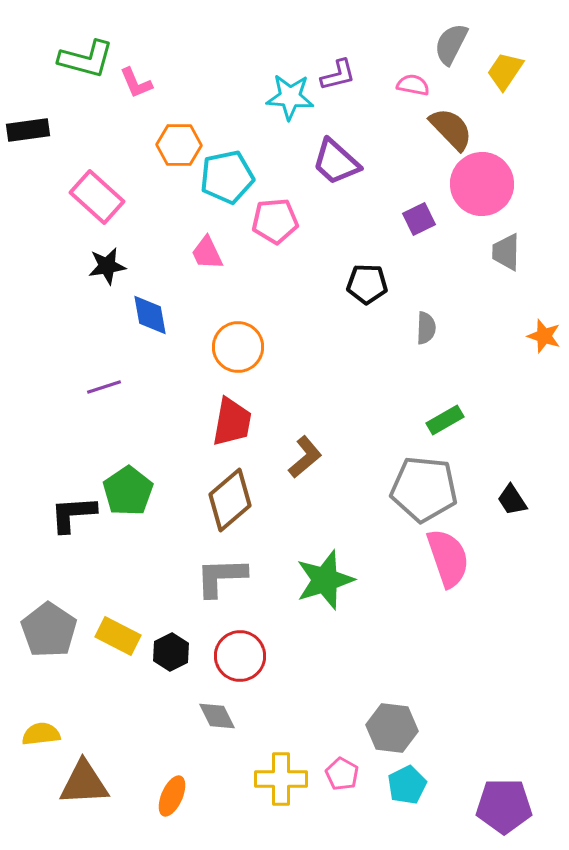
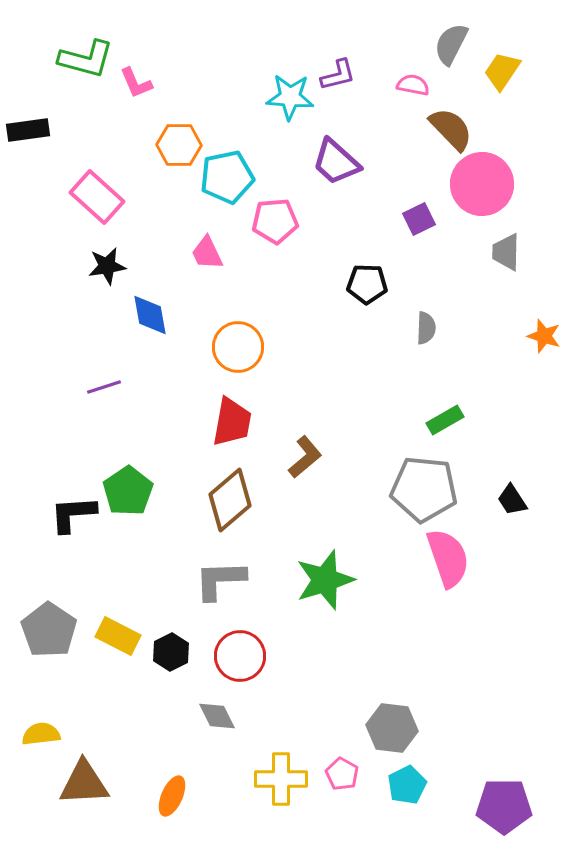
yellow trapezoid at (505, 71): moved 3 px left
gray L-shape at (221, 577): moved 1 px left, 3 px down
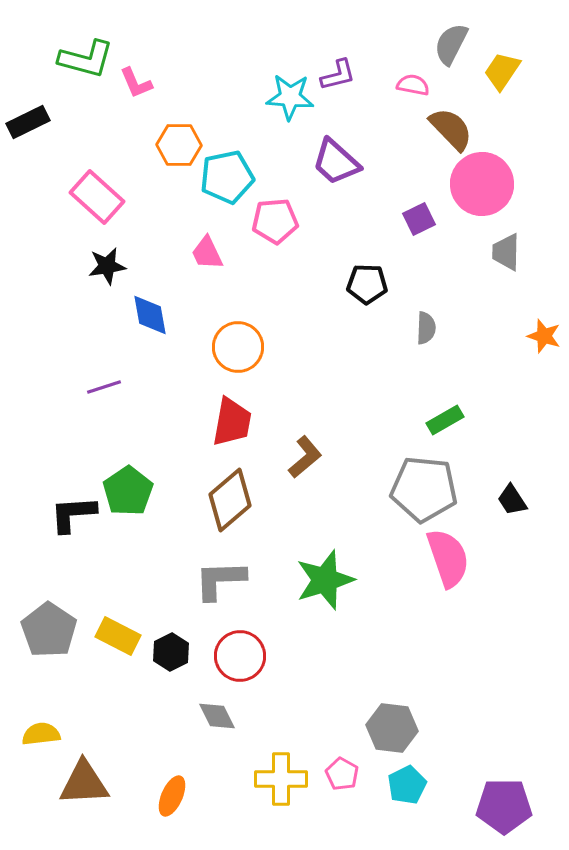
black rectangle at (28, 130): moved 8 px up; rotated 18 degrees counterclockwise
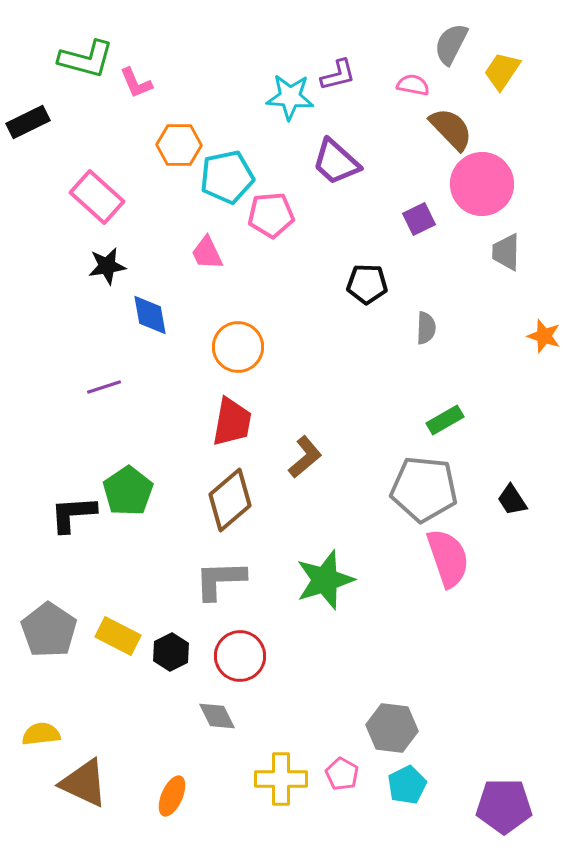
pink pentagon at (275, 221): moved 4 px left, 6 px up
brown triangle at (84, 783): rotated 28 degrees clockwise
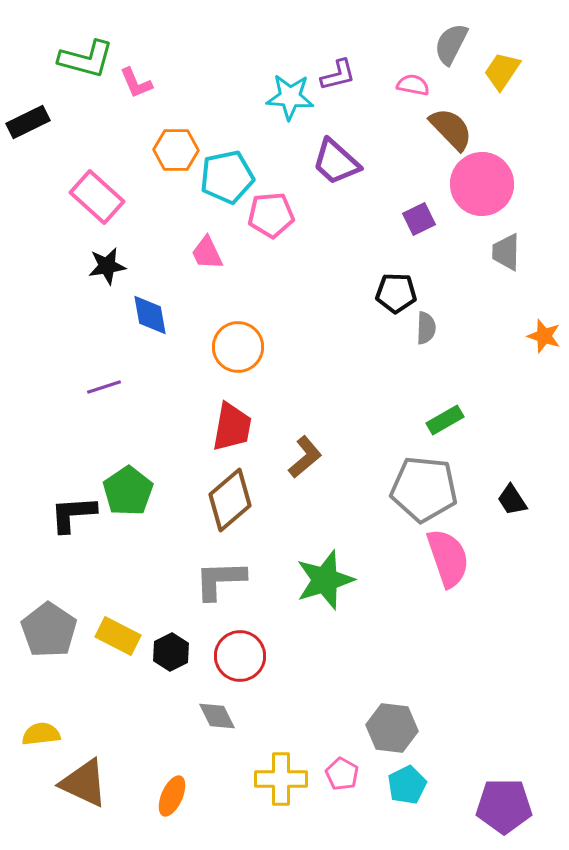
orange hexagon at (179, 145): moved 3 px left, 5 px down
black pentagon at (367, 284): moved 29 px right, 9 px down
red trapezoid at (232, 422): moved 5 px down
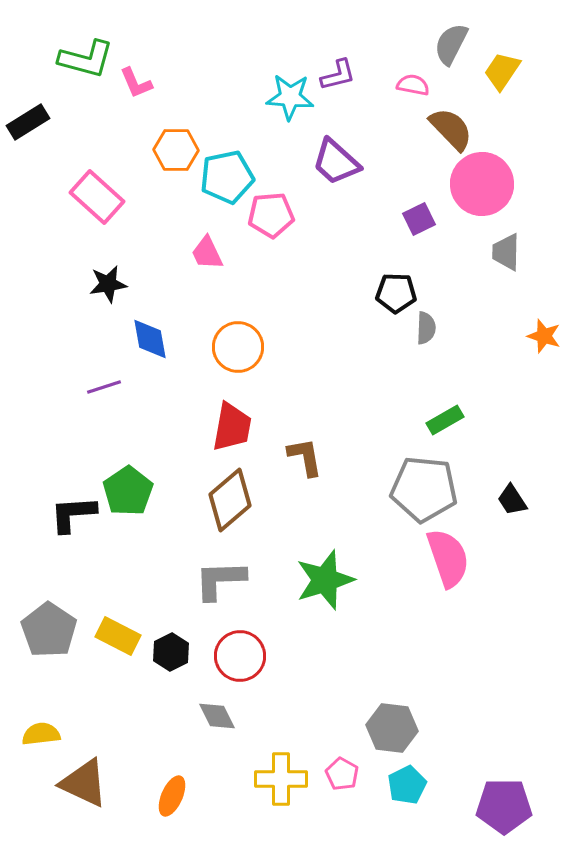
black rectangle at (28, 122): rotated 6 degrees counterclockwise
black star at (107, 266): moved 1 px right, 18 px down
blue diamond at (150, 315): moved 24 px down
brown L-shape at (305, 457): rotated 60 degrees counterclockwise
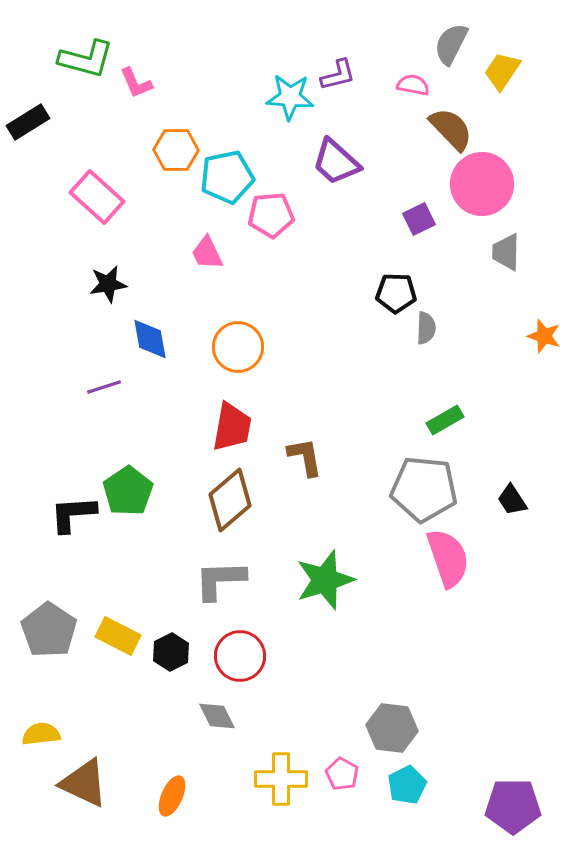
purple pentagon at (504, 806): moved 9 px right
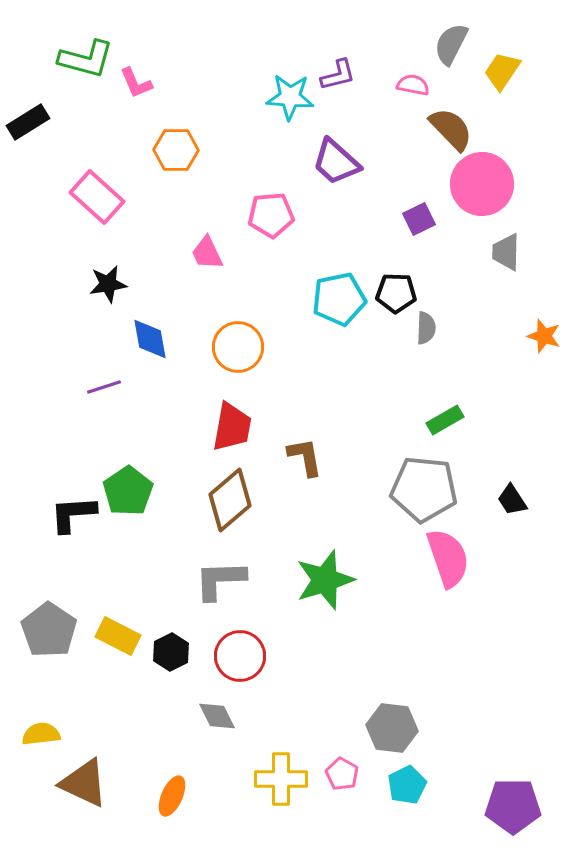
cyan pentagon at (227, 177): moved 112 px right, 122 px down
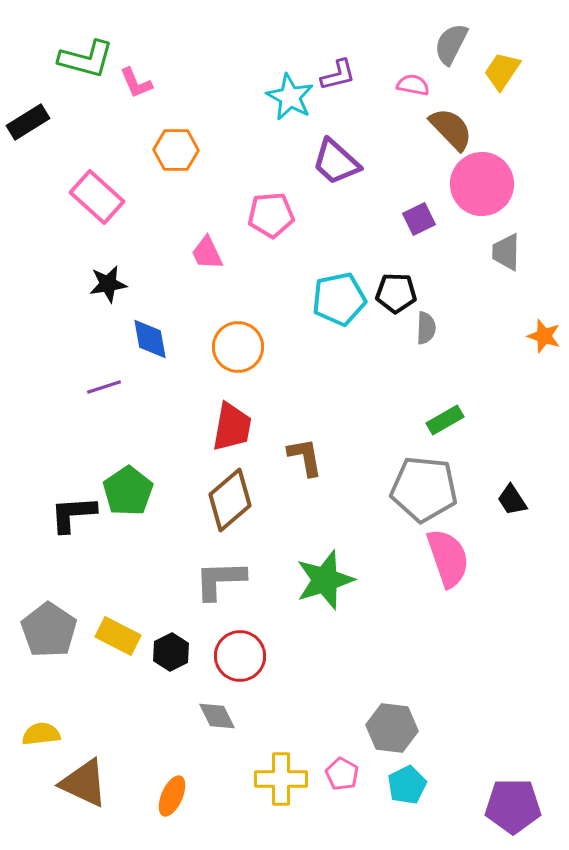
cyan star at (290, 97): rotated 24 degrees clockwise
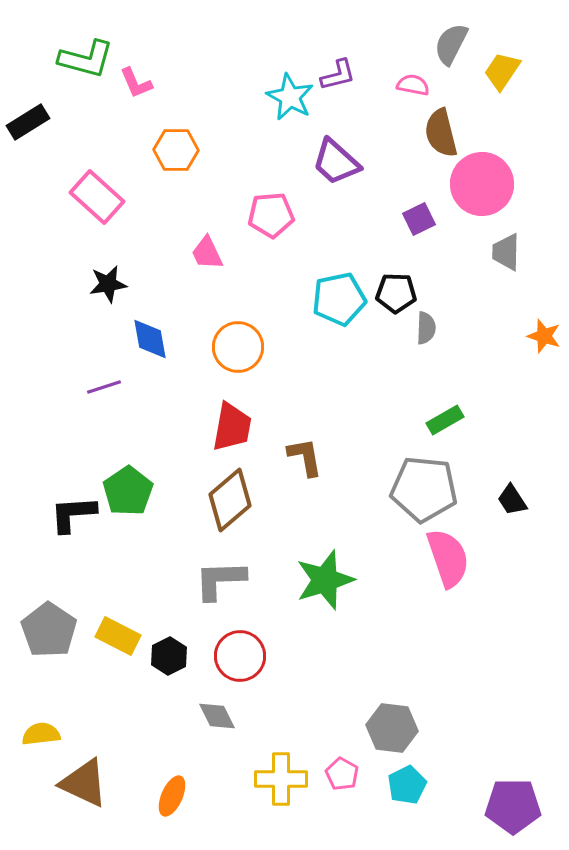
brown semicircle at (451, 129): moved 10 px left, 4 px down; rotated 150 degrees counterclockwise
black hexagon at (171, 652): moved 2 px left, 4 px down
